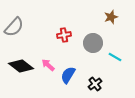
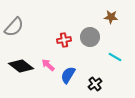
brown star: rotated 24 degrees clockwise
red cross: moved 5 px down
gray circle: moved 3 px left, 6 px up
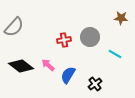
brown star: moved 10 px right, 1 px down
cyan line: moved 3 px up
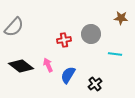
gray circle: moved 1 px right, 3 px up
cyan line: rotated 24 degrees counterclockwise
pink arrow: rotated 24 degrees clockwise
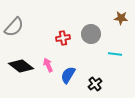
red cross: moved 1 px left, 2 px up
